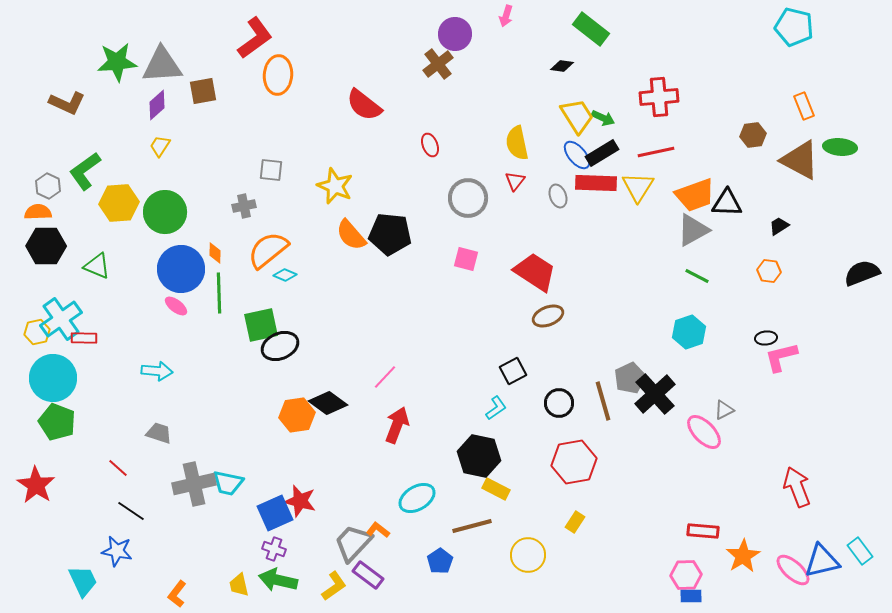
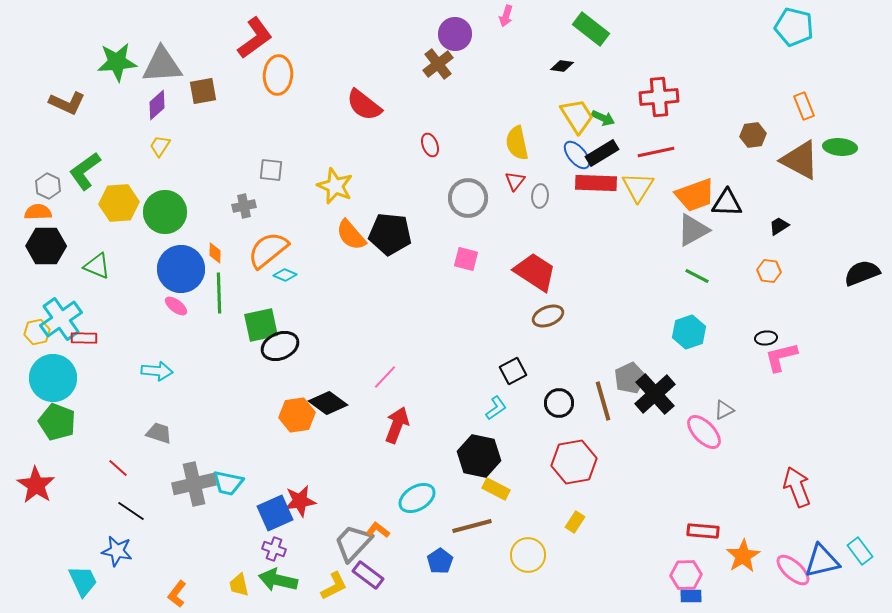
gray ellipse at (558, 196): moved 18 px left; rotated 25 degrees clockwise
red star at (300, 501): rotated 24 degrees counterclockwise
yellow L-shape at (334, 586): rotated 8 degrees clockwise
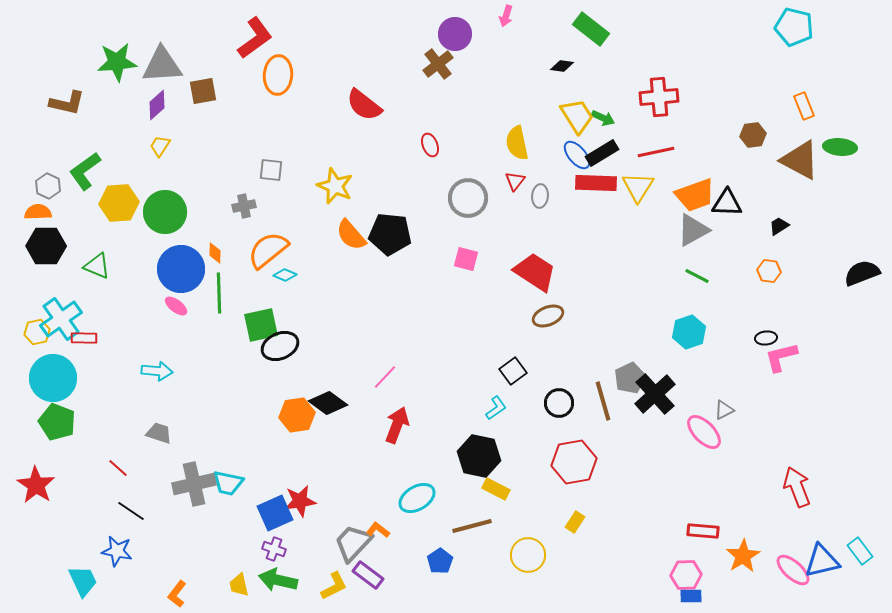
brown L-shape at (67, 103): rotated 12 degrees counterclockwise
black square at (513, 371): rotated 8 degrees counterclockwise
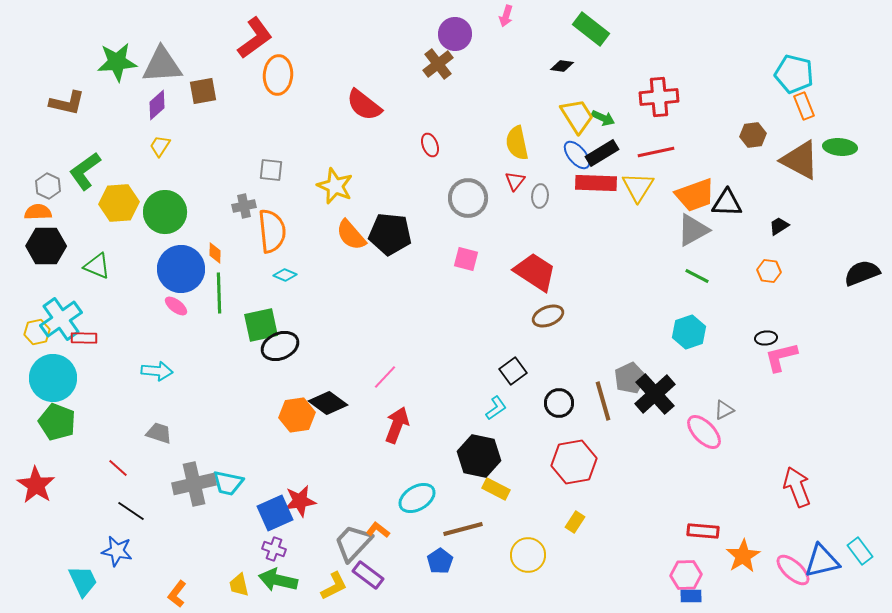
cyan pentagon at (794, 27): moved 47 px down
orange semicircle at (268, 250): moved 4 px right, 19 px up; rotated 123 degrees clockwise
brown line at (472, 526): moved 9 px left, 3 px down
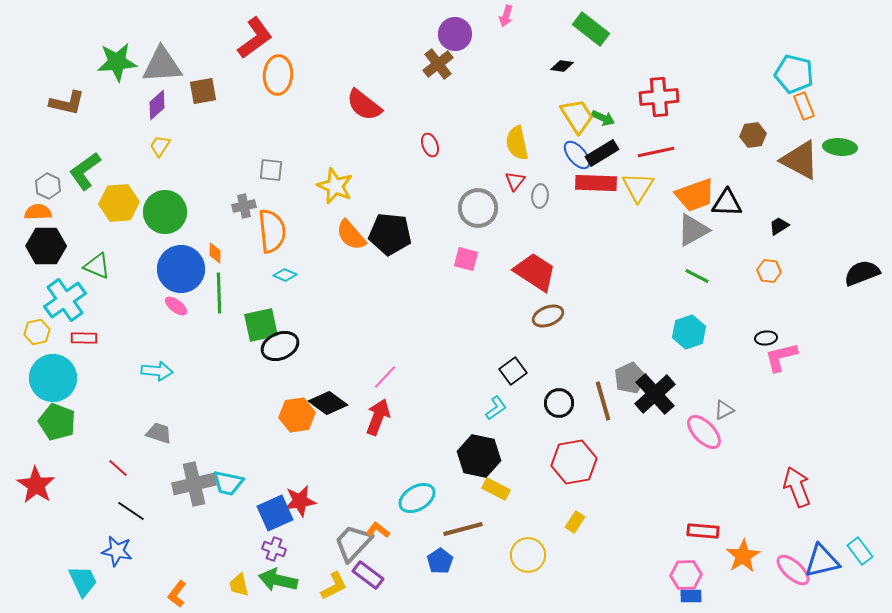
gray circle at (468, 198): moved 10 px right, 10 px down
cyan cross at (61, 319): moved 4 px right, 19 px up
red arrow at (397, 425): moved 19 px left, 8 px up
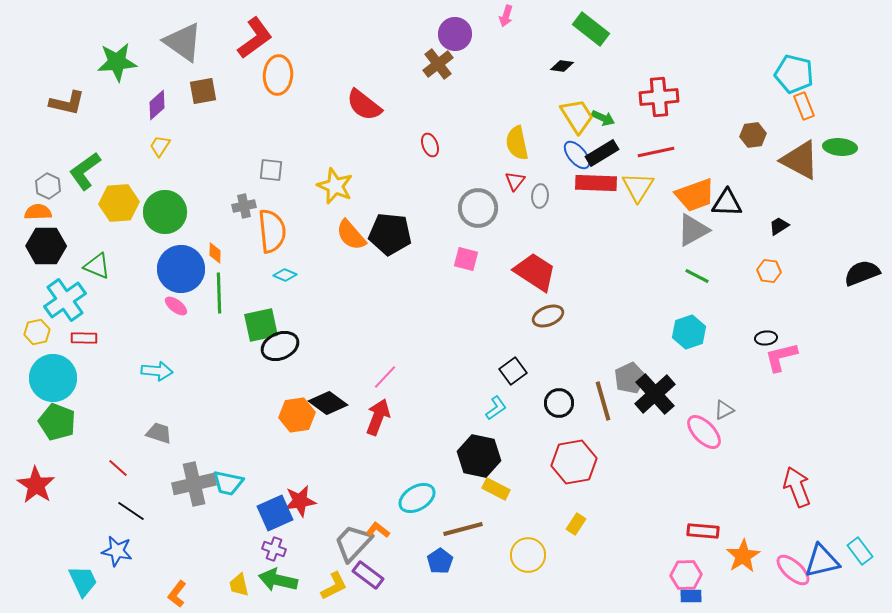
gray triangle at (162, 65): moved 21 px right, 23 px up; rotated 39 degrees clockwise
yellow rectangle at (575, 522): moved 1 px right, 2 px down
